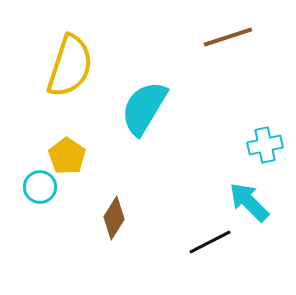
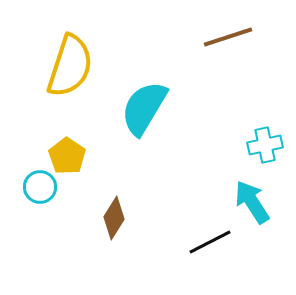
cyan arrow: moved 3 px right; rotated 12 degrees clockwise
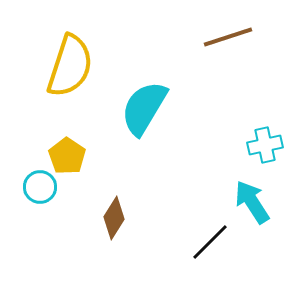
black line: rotated 18 degrees counterclockwise
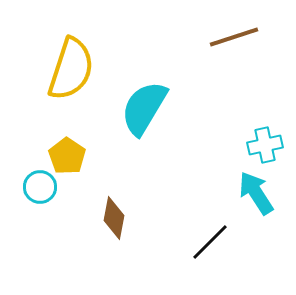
brown line: moved 6 px right
yellow semicircle: moved 1 px right, 3 px down
cyan arrow: moved 4 px right, 9 px up
brown diamond: rotated 21 degrees counterclockwise
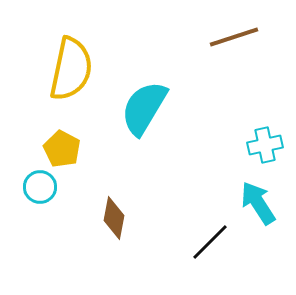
yellow semicircle: rotated 6 degrees counterclockwise
yellow pentagon: moved 5 px left, 7 px up; rotated 6 degrees counterclockwise
cyan arrow: moved 2 px right, 10 px down
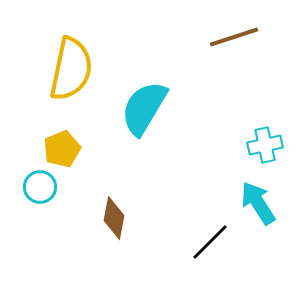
yellow pentagon: rotated 21 degrees clockwise
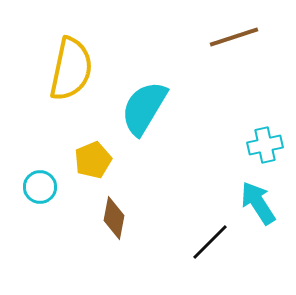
yellow pentagon: moved 31 px right, 11 px down
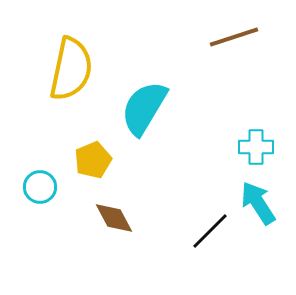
cyan cross: moved 9 px left, 2 px down; rotated 12 degrees clockwise
brown diamond: rotated 39 degrees counterclockwise
black line: moved 11 px up
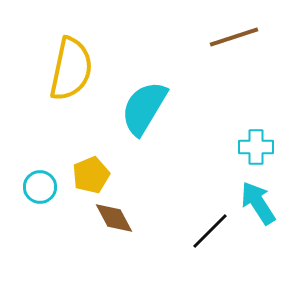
yellow pentagon: moved 2 px left, 15 px down
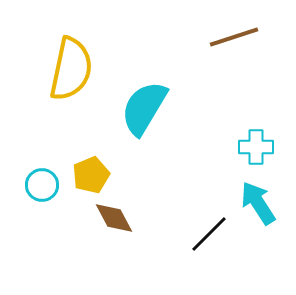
cyan circle: moved 2 px right, 2 px up
black line: moved 1 px left, 3 px down
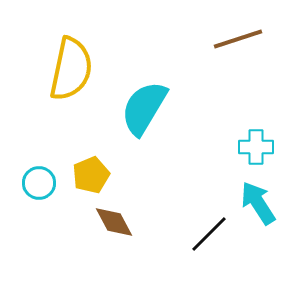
brown line: moved 4 px right, 2 px down
cyan circle: moved 3 px left, 2 px up
brown diamond: moved 4 px down
